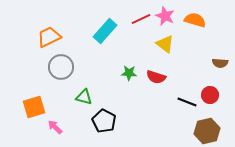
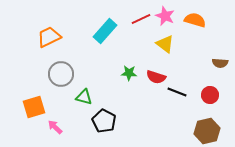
gray circle: moved 7 px down
black line: moved 10 px left, 10 px up
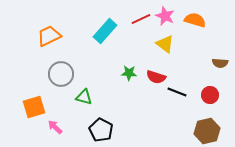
orange trapezoid: moved 1 px up
black pentagon: moved 3 px left, 9 px down
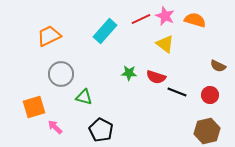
brown semicircle: moved 2 px left, 3 px down; rotated 21 degrees clockwise
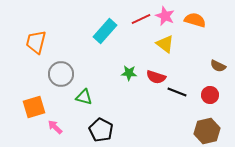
orange trapezoid: moved 13 px left, 6 px down; rotated 50 degrees counterclockwise
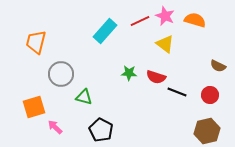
red line: moved 1 px left, 2 px down
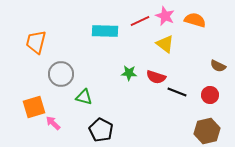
cyan rectangle: rotated 50 degrees clockwise
pink arrow: moved 2 px left, 4 px up
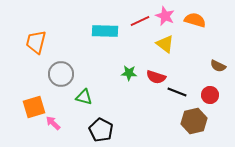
brown hexagon: moved 13 px left, 10 px up
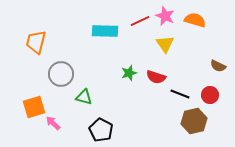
yellow triangle: rotated 18 degrees clockwise
green star: rotated 21 degrees counterclockwise
black line: moved 3 px right, 2 px down
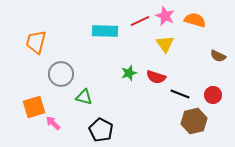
brown semicircle: moved 10 px up
red circle: moved 3 px right
